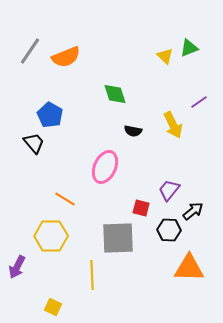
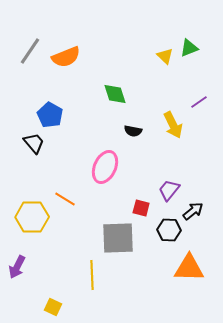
yellow hexagon: moved 19 px left, 19 px up
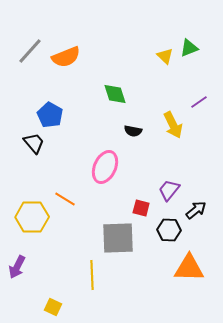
gray line: rotated 8 degrees clockwise
black arrow: moved 3 px right, 1 px up
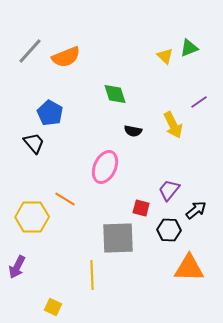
blue pentagon: moved 2 px up
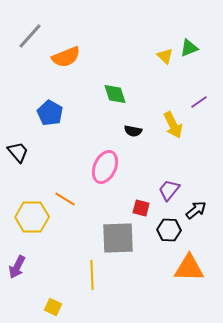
gray line: moved 15 px up
black trapezoid: moved 16 px left, 9 px down
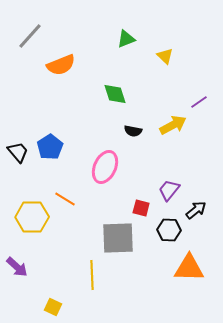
green triangle: moved 63 px left, 9 px up
orange semicircle: moved 5 px left, 8 px down
blue pentagon: moved 34 px down; rotated 10 degrees clockwise
yellow arrow: rotated 92 degrees counterclockwise
purple arrow: rotated 75 degrees counterclockwise
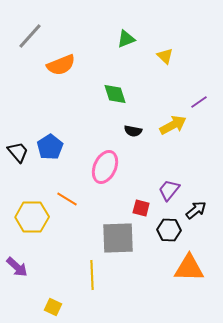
orange line: moved 2 px right
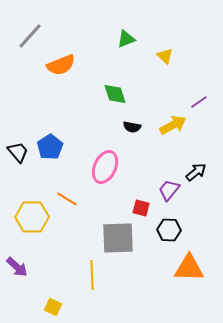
black semicircle: moved 1 px left, 4 px up
black arrow: moved 38 px up
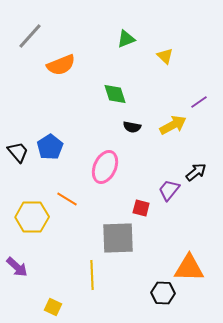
black hexagon: moved 6 px left, 63 px down
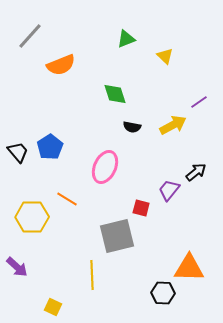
gray square: moved 1 px left, 2 px up; rotated 12 degrees counterclockwise
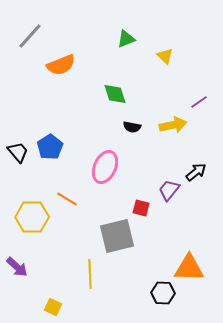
yellow arrow: rotated 16 degrees clockwise
yellow line: moved 2 px left, 1 px up
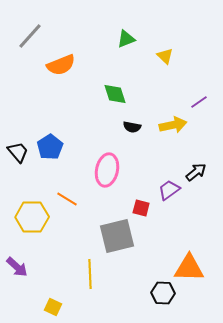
pink ellipse: moved 2 px right, 3 px down; rotated 12 degrees counterclockwise
purple trapezoid: rotated 15 degrees clockwise
